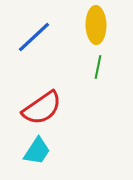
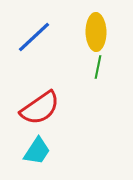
yellow ellipse: moved 7 px down
red semicircle: moved 2 px left
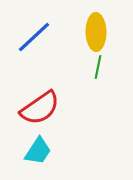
cyan trapezoid: moved 1 px right
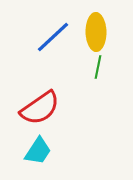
blue line: moved 19 px right
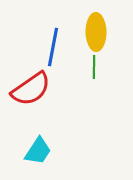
blue line: moved 10 px down; rotated 36 degrees counterclockwise
green line: moved 4 px left; rotated 10 degrees counterclockwise
red semicircle: moved 9 px left, 19 px up
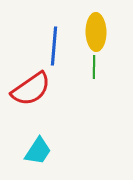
blue line: moved 1 px right, 1 px up; rotated 6 degrees counterclockwise
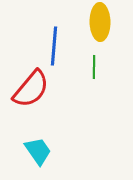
yellow ellipse: moved 4 px right, 10 px up
red semicircle: rotated 15 degrees counterclockwise
cyan trapezoid: rotated 68 degrees counterclockwise
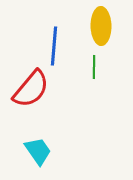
yellow ellipse: moved 1 px right, 4 px down
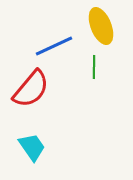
yellow ellipse: rotated 21 degrees counterclockwise
blue line: rotated 60 degrees clockwise
cyan trapezoid: moved 6 px left, 4 px up
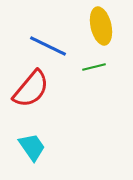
yellow ellipse: rotated 9 degrees clockwise
blue line: moved 6 px left; rotated 51 degrees clockwise
green line: rotated 75 degrees clockwise
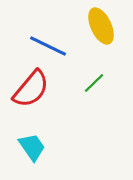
yellow ellipse: rotated 12 degrees counterclockwise
green line: moved 16 px down; rotated 30 degrees counterclockwise
